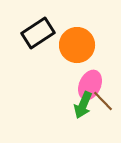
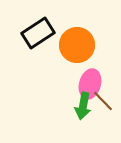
pink ellipse: moved 1 px up; rotated 8 degrees counterclockwise
green arrow: moved 1 px down; rotated 12 degrees counterclockwise
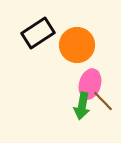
green arrow: moved 1 px left
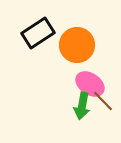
pink ellipse: rotated 72 degrees counterclockwise
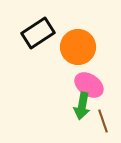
orange circle: moved 1 px right, 2 px down
pink ellipse: moved 1 px left, 1 px down
brown line: moved 20 px down; rotated 25 degrees clockwise
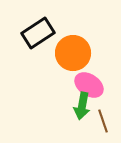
orange circle: moved 5 px left, 6 px down
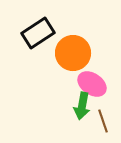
pink ellipse: moved 3 px right, 1 px up
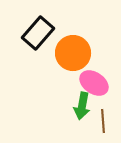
black rectangle: rotated 16 degrees counterclockwise
pink ellipse: moved 2 px right, 1 px up
brown line: rotated 15 degrees clockwise
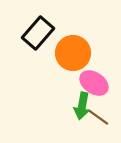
brown line: moved 5 px left, 4 px up; rotated 50 degrees counterclockwise
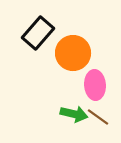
pink ellipse: moved 1 px right, 2 px down; rotated 52 degrees clockwise
green arrow: moved 8 px left, 8 px down; rotated 88 degrees counterclockwise
